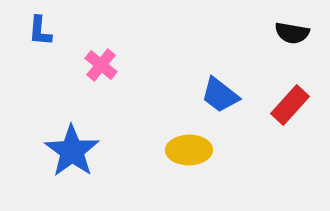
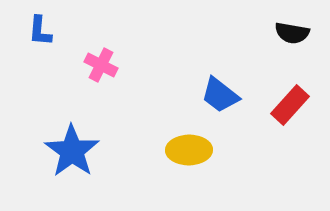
pink cross: rotated 12 degrees counterclockwise
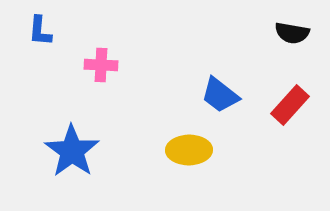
pink cross: rotated 24 degrees counterclockwise
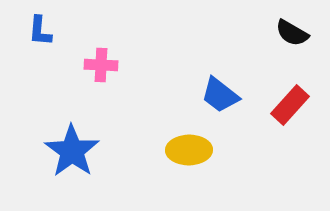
black semicircle: rotated 20 degrees clockwise
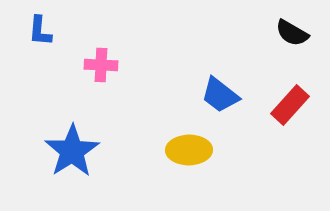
blue star: rotated 4 degrees clockwise
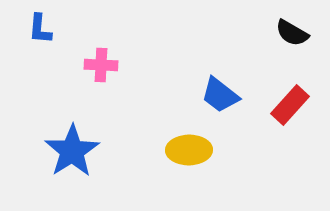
blue L-shape: moved 2 px up
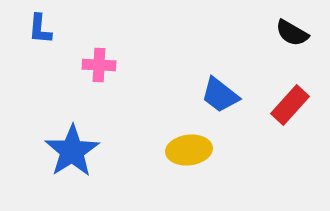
pink cross: moved 2 px left
yellow ellipse: rotated 6 degrees counterclockwise
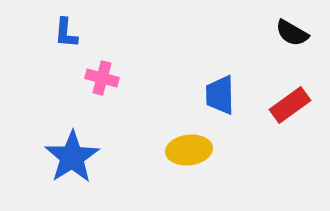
blue L-shape: moved 26 px right, 4 px down
pink cross: moved 3 px right, 13 px down; rotated 12 degrees clockwise
blue trapezoid: rotated 51 degrees clockwise
red rectangle: rotated 12 degrees clockwise
blue star: moved 6 px down
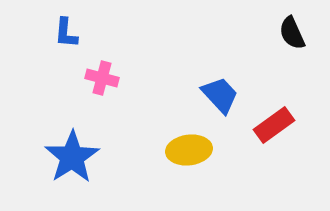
black semicircle: rotated 36 degrees clockwise
blue trapezoid: rotated 138 degrees clockwise
red rectangle: moved 16 px left, 20 px down
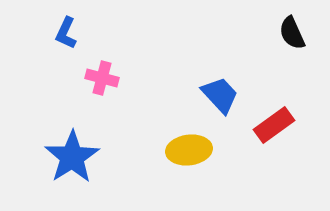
blue L-shape: rotated 20 degrees clockwise
